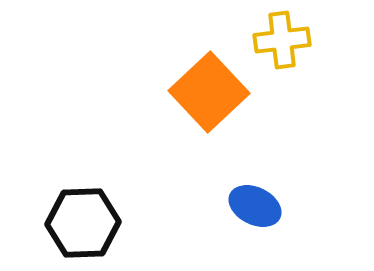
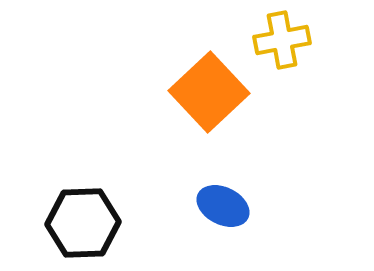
yellow cross: rotated 4 degrees counterclockwise
blue ellipse: moved 32 px left
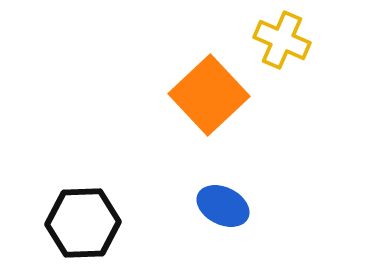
yellow cross: rotated 34 degrees clockwise
orange square: moved 3 px down
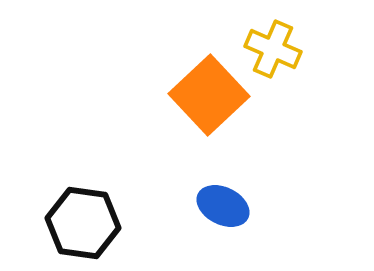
yellow cross: moved 9 px left, 9 px down
black hexagon: rotated 10 degrees clockwise
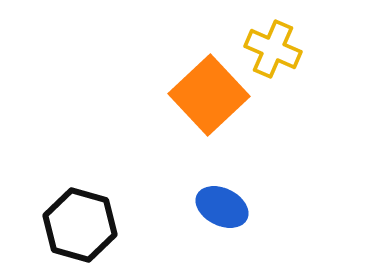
blue ellipse: moved 1 px left, 1 px down
black hexagon: moved 3 px left, 2 px down; rotated 8 degrees clockwise
